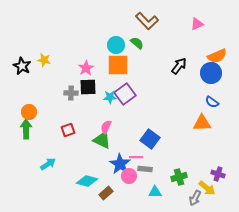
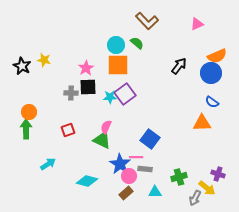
brown rectangle: moved 20 px right
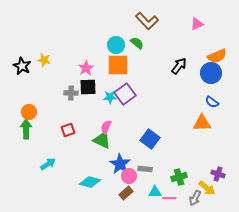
pink line: moved 33 px right, 41 px down
cyan diamond: moved 3 px right, 1 px down
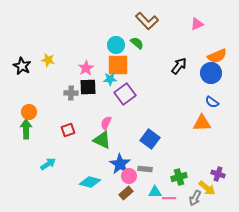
yellow star: moved 4 px right
cyan star: moved 18 px up
pink semicircle: moved 4 px up
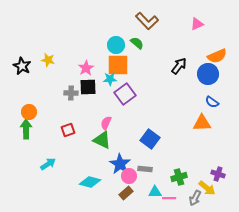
blue circle: moved 3 px left, 1 px down
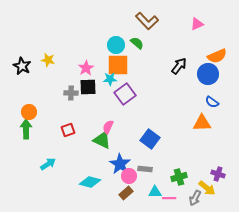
pink semicircle: moved 2 px right, 4 px down
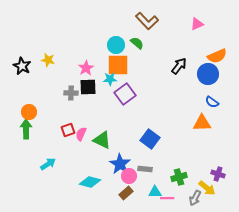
pink semicircle: moved 27 px left, 7 px down
pink line: moved 2 px left
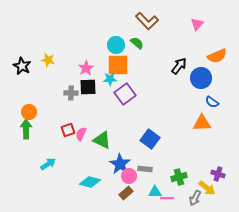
pink triangle: rotated 24 degrees counterclockwise
blue circle: moved 7 px left, 4 px down
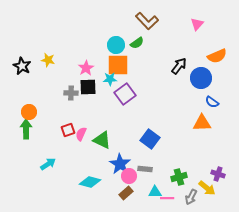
green semicircle: rotated 104 degrees clockwise
gray arrow: moved 4 px left, 1 px up
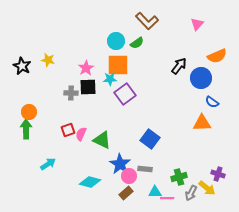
cyan circle: moved 4 px up
gray arrow: moved 4 px up
